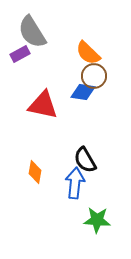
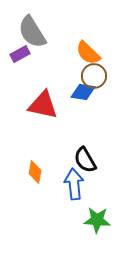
blue arrow: moved 1 px left, 1 px down; rotated 12 degrees counterclockwise
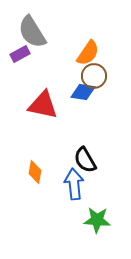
orange semicircle: rotated 100 degrees counterclockwise
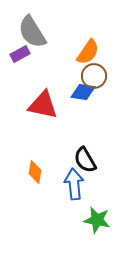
orange semicircle: moved 1 px up
green star: rotated 8 degrees clockwise
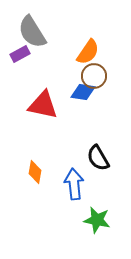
black semicircle: moved 13 px right, 2 px up
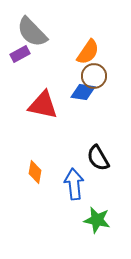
gray semicircle: rotated 12 degrees counterclockwise
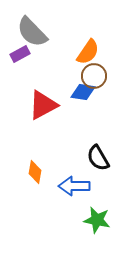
red triangle: rotated 40 degrees counterclockwise
blue arrow: moved 2 px down; rotated 84 degrees counterclockwise
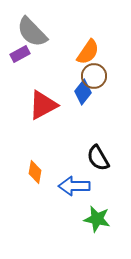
blue diamond: rotated 60 degrees counterclockwise
green star: moved 1 px up
